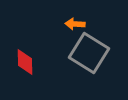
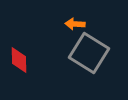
red diamond: moved 6 px left, 2 px up
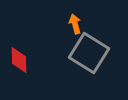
orange arrow: rotated 72 degrees clockwise
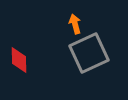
gray square: rotated 33 degrees clockwise
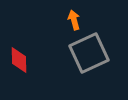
orange arrow: moved 1 px left, 4 px up
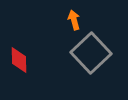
gray square: moved 2 px right; rotated 18 degrees counterclockwise
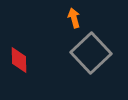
orange arrow: moved 2 px up
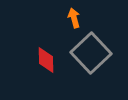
red diamond: moved 27 px right
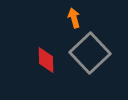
gray square: moved 1 px left
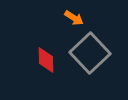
orange arrow: rotated 138 degrees clockwise
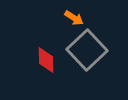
gray square: moved 3 px left, 3 px up
